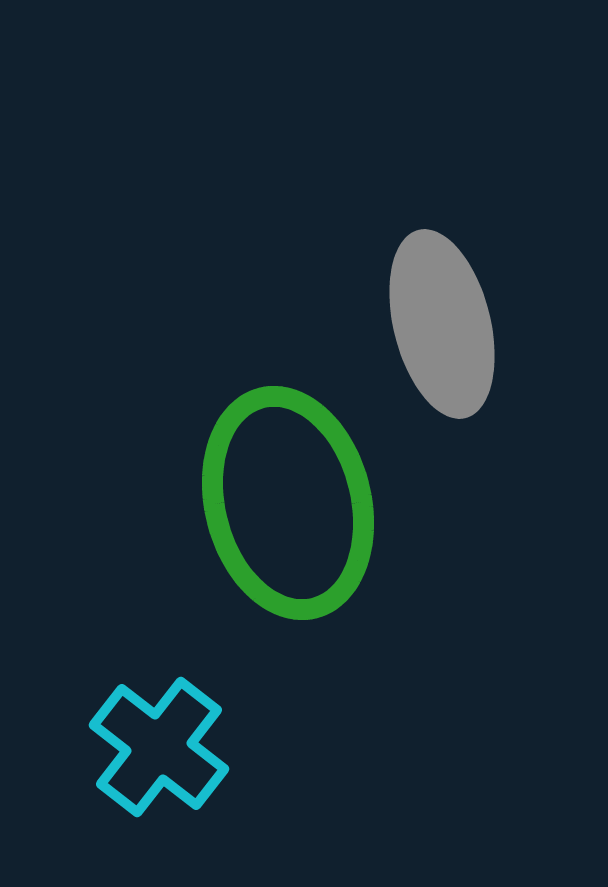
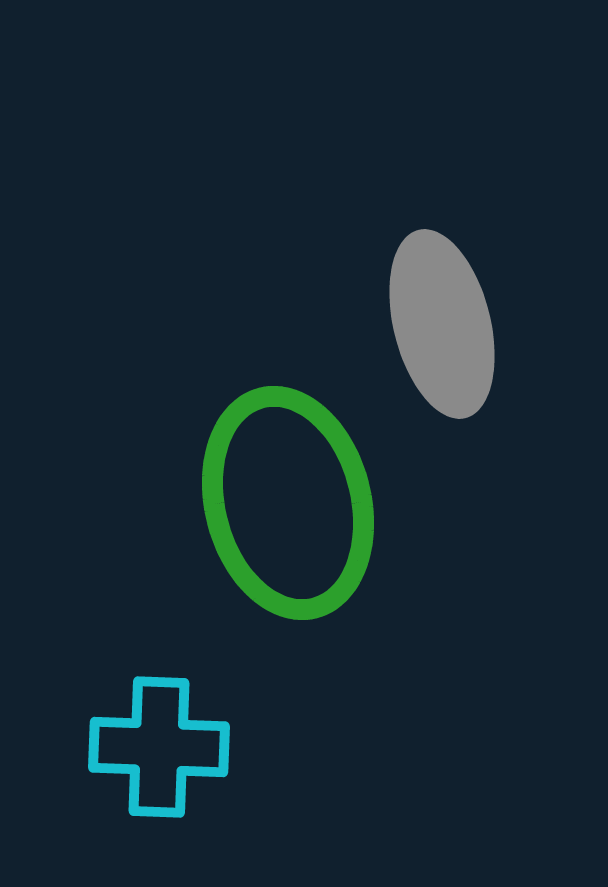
cyan cross: rotated 36 degrees counterclockwise
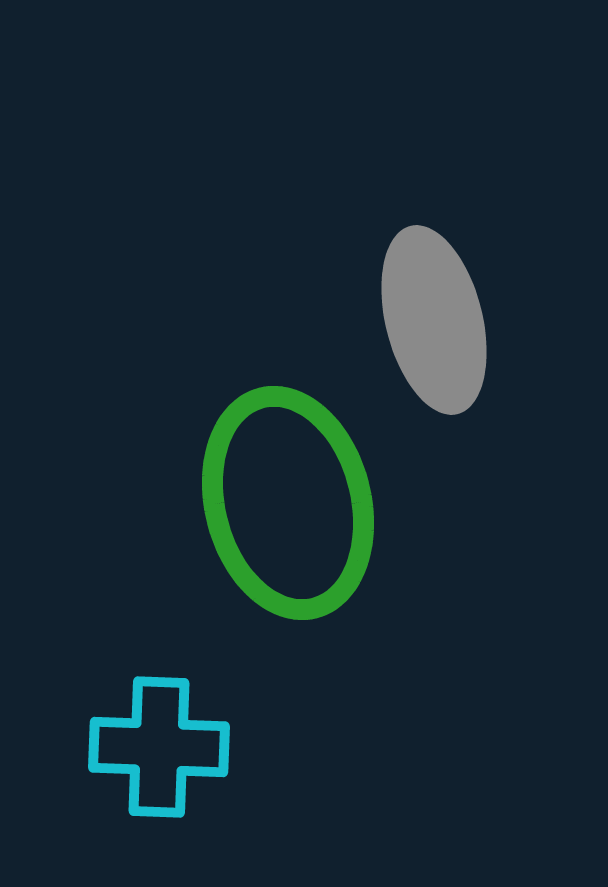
gray ellipse: moved 8 px left, 4 px up
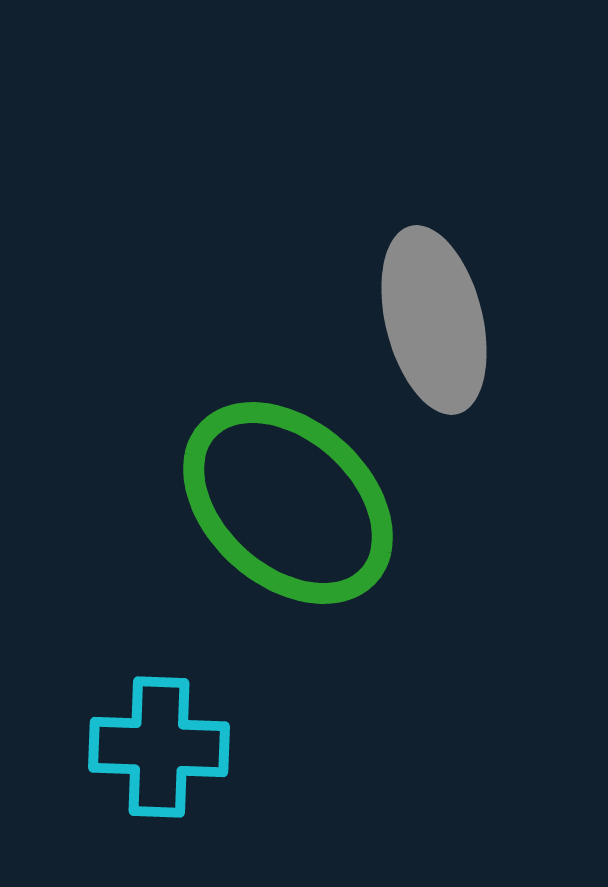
green ellipse: rotated 34 degrees counterclockwise
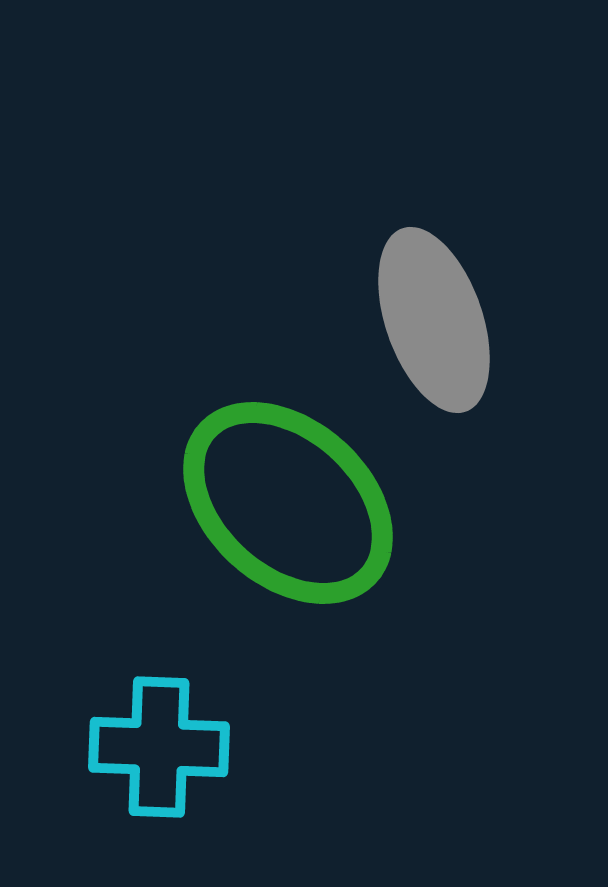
gray ellipse: rotated 5 degrees counterclockwise
